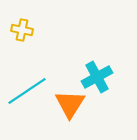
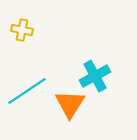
cyan cross: moved 2 px left, 1 px up
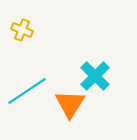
yellow cross: rotated 10 degrees clockwise
cyan cross: rotated 16 degrees counterclockwise
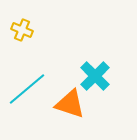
cyan line: moved 2 px up; rotated 6 degrees counterclockwise
orange triangle: rotated 44 degrees counterclockwise
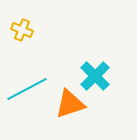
cyan line: rotated 12 degrees clockwise
orange triangle: rotated 36 degrees counterclockwise
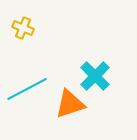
yellow cross: moved 1 px right, 2 px up
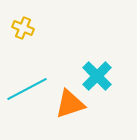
cyan cross: moved 2 px right
